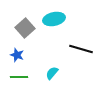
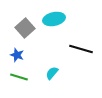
green line: rotated 18 degrees clockwise
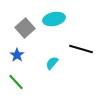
blue star: rotated 16 degrees clockwise
cyan semicircle: moved 10 px up
green line: moved 3 px left, 5 px down; rotated 30 degrees clockwise
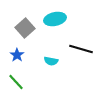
cyan ellipse: moved 1 px right
cyan semicircle: moved 1 px left, 2 px up; rotated 120 degrees counterclockwise
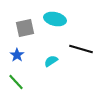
cyan ellipse: rotated 25 degrees clockwise
gray square: rotated 30 degrees clockwise
cyan semicircle: rotated 136 degrees clockwise
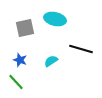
blue star: moved 3 px right, 5 px down; rotated 16 degrees counterclockwise
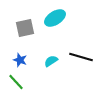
cyan ellipse: moved 1 px up; rotated 45 degrees counterclockwise
black line: moved 8 px down
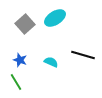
gray square: moved 4 px up; rotated 30 degrees counterclockwise
black line: moved 2 px right, 2 px up
cyan semicircle: moved 1 px down; rotated 56 degrees clockwise
green line: rotated 12 degrees clockwise
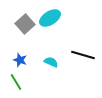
cyan ellipse: moved 5 px left
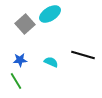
cyan ellipse: moved 4 px up
blue star: rotated 24 degrees counterclockwise
green line: moved 1 px up
